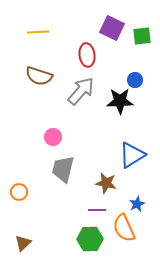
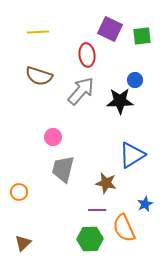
purple square: moved 2 px left, 1 px down
blue star: moved 8 px right
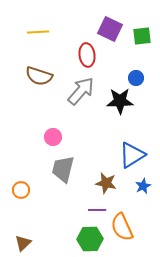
blue circle: moved 1 px right, 2 px up
orange circle: moved 2 px right, 2 px up
blue star: moved 2 px left, 18 px up
orange semicircle: moved 2 px left, 1 px up
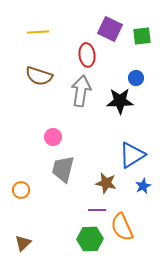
gray arrow: rotated 32 degrees counterclockwise
